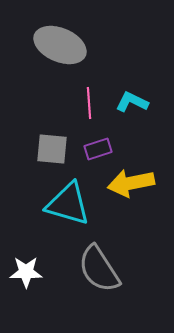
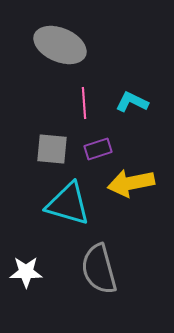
pink line: moved 5 px left
gray semicircle: rotated 18 degrees clockwise
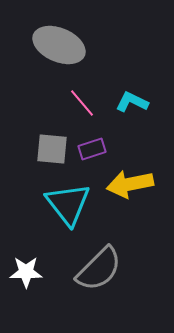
gray ellipse: moved 1 px left
pink line: moved 2 px left; rotated 36 degrees counterclockwise
purple rectangle: moved 6 px left
yellow arrow: moved 1 px left, 1 px down
cyan triangle: rotated 36 degrees clockwise
gray semicircle: rotated 120 degrees counterclockwise
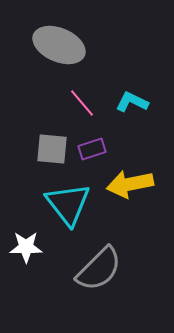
white star: moved 25 px up
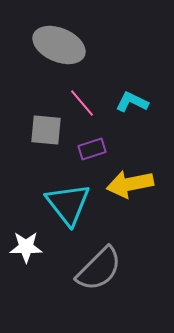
gray square: moved 6 px left, 19 px up
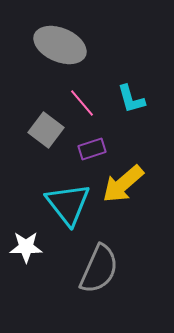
gray ellipse: moved 1 px right
cyan L-shape: moved 1 px left, 3 px up; rotated 132 degrees counterclockwise
gray square: rotated 32 degrees clockwise
yellow arrow: moved 7 px left; rotated 30 degrees counterclockwise
gray semicircle: rotated 21 degrees counterclockwise
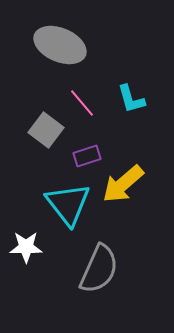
purple rectangle: moved 5 px left, 7 px down
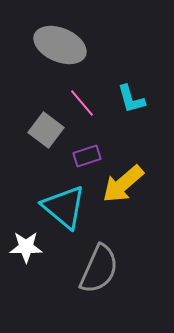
cyan triangle: moved 4 px left, 3 px down; rotated 12 degrees counterclockwise
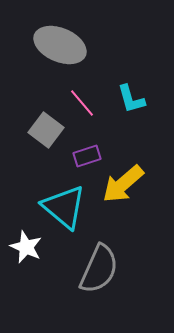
white star: rotated 24 degrees clockwise
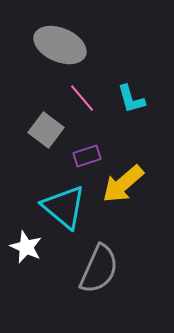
pink line: moved 5 px up
